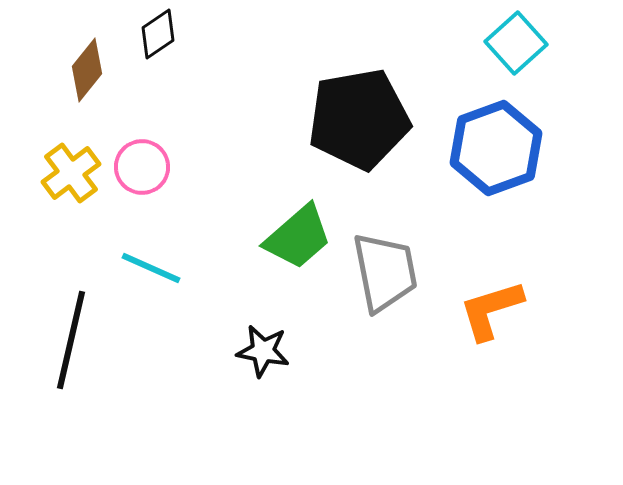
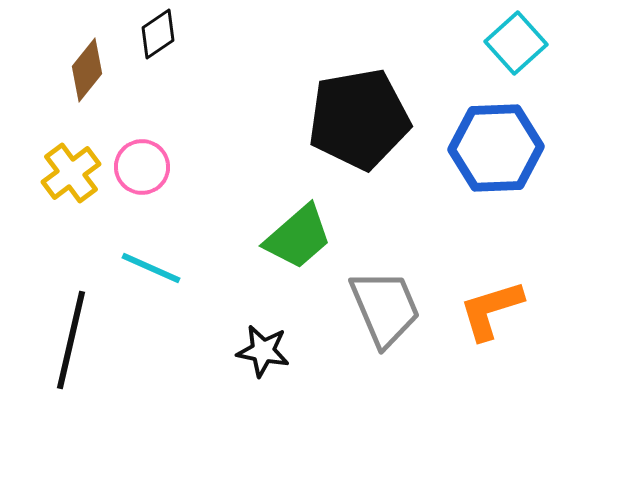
blue hexagon: rotated 18 degrees clockwise
gray trapezoid: moved 36 px down; rotated 12 degrees counterclockwise
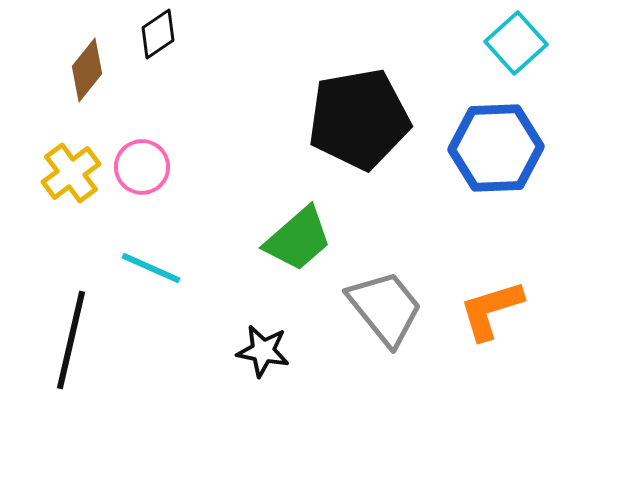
green trapezoid: moved 2 px down
gray trapezoid: rotated 16 degrees counterclockwise
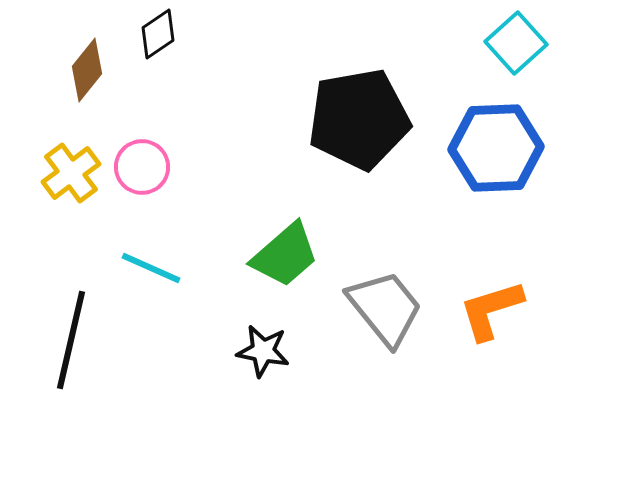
green trapezoid: moved 13 px left, 16 px down
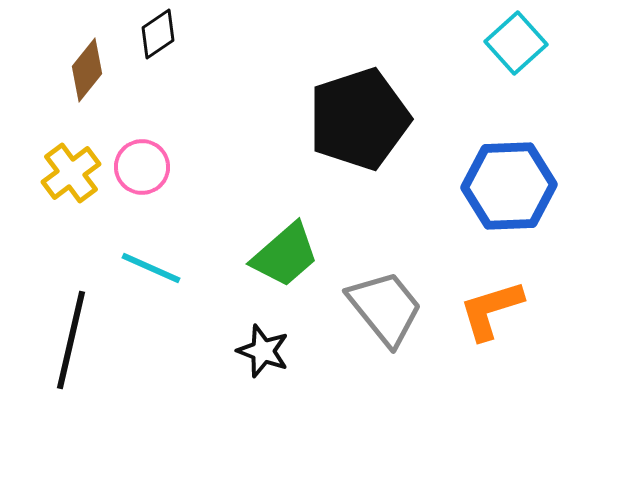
black pentagon: rotated 8 degrees counterclockwise
blue hexagon: moved 13 px right, 38 px down
black star: rotated 10 degrees clockwise
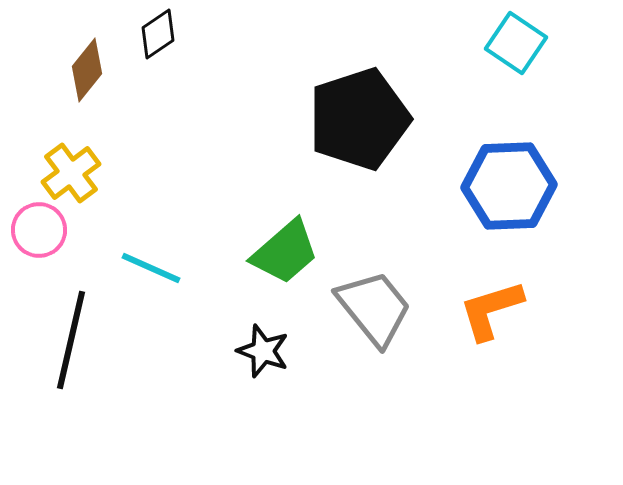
cyan square: rotated 14 degrees counterclockwise
pink circle: moved 103 px left, 63 px down
green trapezoid: moved 3 px up
gray trapezoid: moved 11 px left
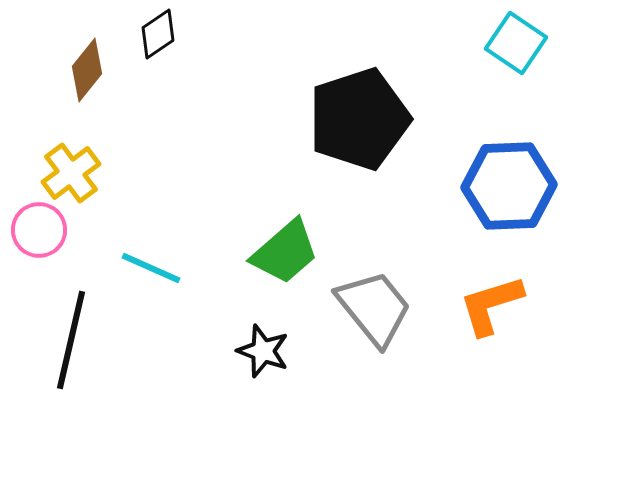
orange L-shape: moved 5 px up
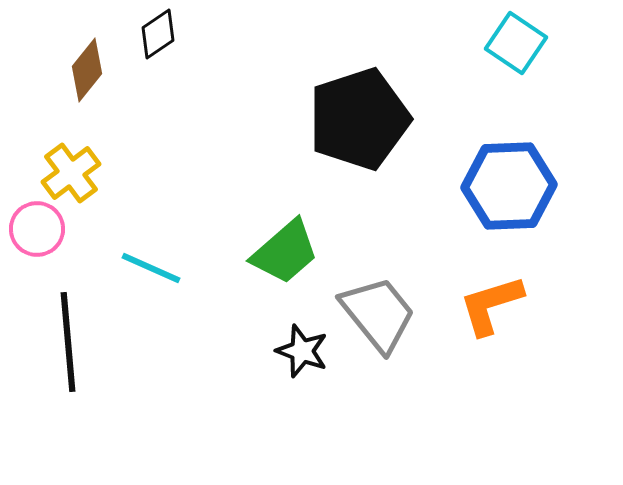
pink circle: moved 2 px left, 1 px up
gray trapezoid: moved 4 px right, 6 px down
black line: moved 3 px left, 2 px down; rotated 18 degrees counterclockwise
black star: moved 39 px right
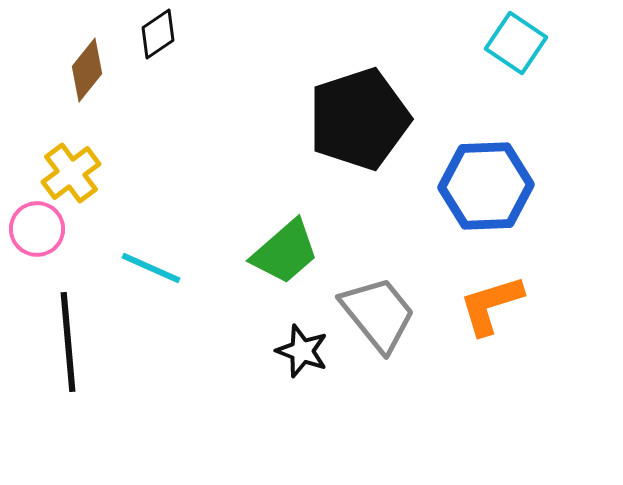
blue hexagon: moved 23 px left
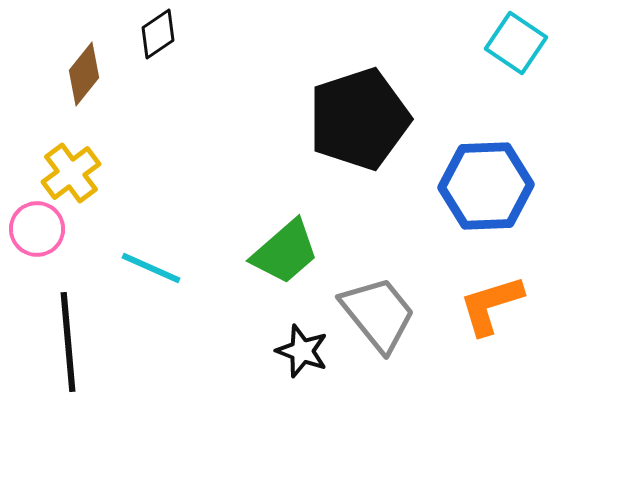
brown diamond: moved 3 px left, 4 px down
